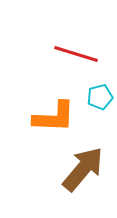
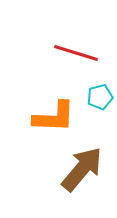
red line: moved 1 px up
brown arrow: moved 1 px left
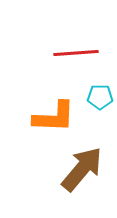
red line: rotated 21 degrees counterclockwise
cyan pentagon: rotated 15 degrees clockwise
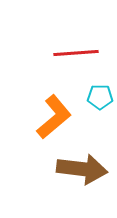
orange L-shape: rotated 42 degrees counterclockwise
brown arrow: rotated 57 degrees clockwise
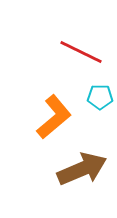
red line: moved 5 px right, 1 px up; rotated 30 degrees clockwise
brown arrow: rotated 30 degrees counterclockwise
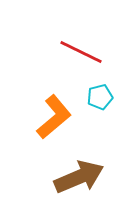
cyan pentagon: rotated 15 degrees counterclockwise
brown arrow: moved 3 px left, 8 px down
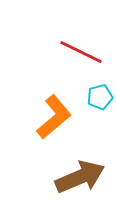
brown arrow: moved 1 px right
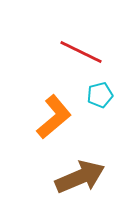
cyan pentagon: moved 2 px up
